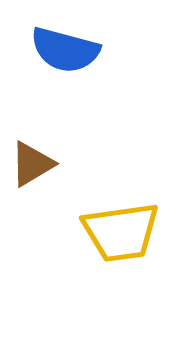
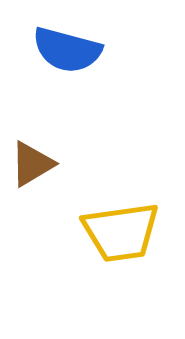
blue semicircle: moved 2 px right
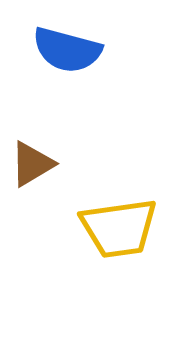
yellow trapezoid: moved 2 px left, 4 px up
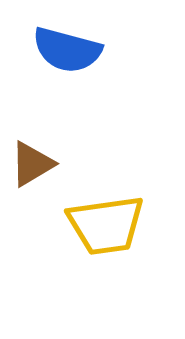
yellow trapezoid: moved 13 px left, 3 px up
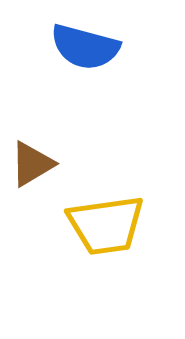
blue semicircle: moved 18 px right, 3 px up
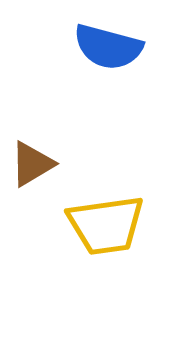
blue semicircle: moved 23 px right
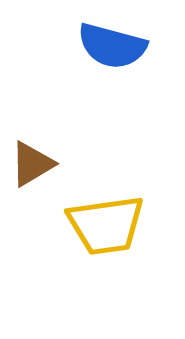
blue semicircle: moved 4 px right, 1 px up
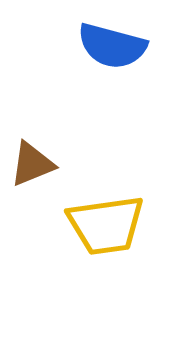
brown triangle: rotated 9 degrees clockwise
